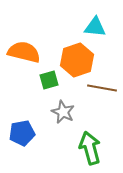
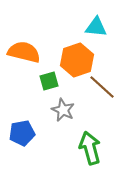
cyan triangle: moved 1 px right
green square: moved 1 px down
brown line: moved 1 px up; rotated 32 degrees clockwise
gray star: moved 2 px up
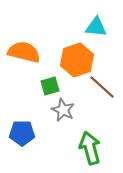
green square: moved 1 px right, 5 px down
blue pentagon: rotated 10 degrees clockwise
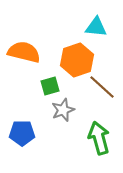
gray star: rotated 25 degrees clockwise
green arrow: moved 9 px right, 10 px up
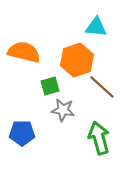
gray star: rotated 30 degrees clockwise
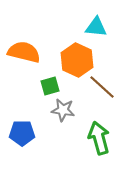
orange hexagon: rotated 16 degrees counterclockwise
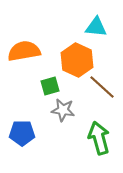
orange semicircle: moved 1 px up; rotated 24 degrees counterclockwise
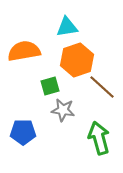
cyan triangle: moved 29 px left; rotated 15 degrees counterclockwise
orange hexagon: rotated 16 degrees clockwise
blue pentagon: moved 1 px right, 1 px up
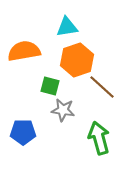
green square: rotated 30 degrees clockwise
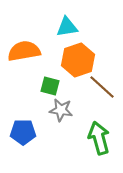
orange hexagon: moved 1 px right
gray star: moved 2 px left
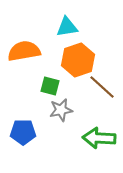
gray star: rotated 20 degrees counterclockwise
green arrow: rotated 72 degrees counterclockwise
